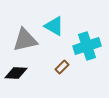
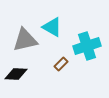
cyan triangle: moved 2 px left, 1 px down
brown rectangle: moved 1 px left, 3 px up
black diamond: moved 1 px down
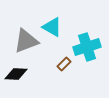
gray triangle: moved 1 px right, 1 px down; rotated 8 degrees counterclockwise
cyan cross: moved 1 px down
brown rectangle: moved 3 px right
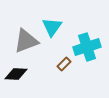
cyan triangle: rotated 35 degrees clockwise
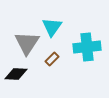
gray triangle: moved 1 px right, 2 px down; rotated 36 degrees counterclockwise
cyan cross: rotated 12 degrees clockwise
brown rectangle: moved 12 px left, 5 px up
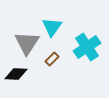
cyan cross: rotated 28 degrees counterclockwise
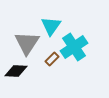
cyan triangle: moved 1 px left, 1 px up
cyan cross: moved 13 px left
black diamond: moved 3 px up
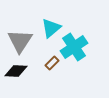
cyan triangle: moved 2 px down; rotated 15 degrees clockwise
gray triangle: moved 7 px left, 2 px up
brown rectangle: moved 4 px down
